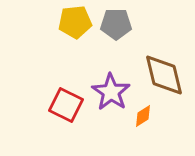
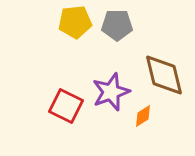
gray pentagon: moved 1 px right, 1 px down
purple star: rotated 18 degrees clockwise
red square: moved 1 px down
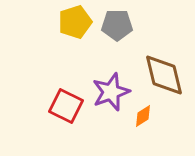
yellow pentagon: rotated 12 degrees counterclockwise
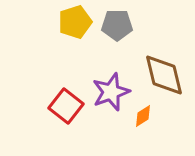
red square: rotated 12 degrees clockwise
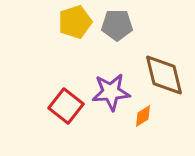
purple star: rotated 15 degrees clockwise
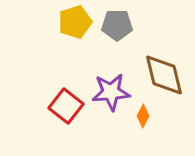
orange diamond: rotated 30 degrees counterclockwise
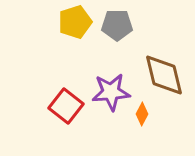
orange diamond: moved 1 px left, 2 px up
